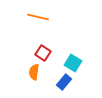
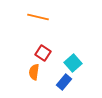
cyan square: rotated 18 degrees clockwise
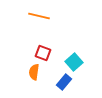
orange line: moved 1 px right, 1 px up
red square: rotated 14 degrees counterclockwise
cyan square: moved 1 px right, 1 px up
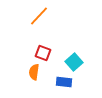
orange line: rotated 60 degrees counterclockwise
blue rectangle: rotated 56 degrees clockwise
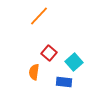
red square: moved 6 px right; rotated 21 degrees clockwise
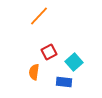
red square: moved 1 px up; rotated 21 degrees clockwise
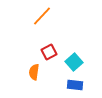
orange line: moved 3 px right
blue rectangle: moved 11 px right, 3 px down
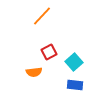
orange semicircle: rotated 105 degrees counterclockwise
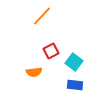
red square: moved 2 px right, 1 px up
cyan square: rotated 12 degrees counterclockwise
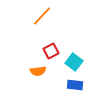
orange semicircle: moved 4 px right, 1 px up
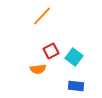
cyan square: moved 5 px up
orange semicircle: moved 2 px up
blue rectangle: moved 1 px right, 1 px down
